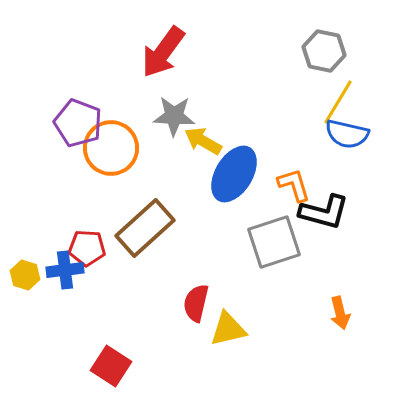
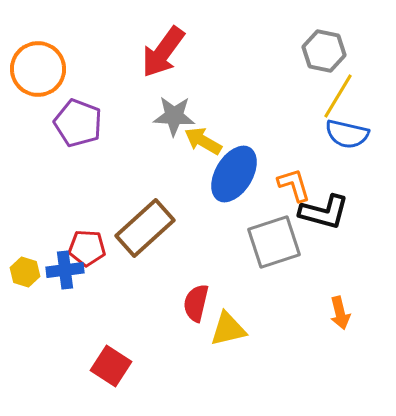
yellow line: moved 6 px up
orange circle: moved 73 px left, 79 px up
yellow hexagon: moved 3 px up
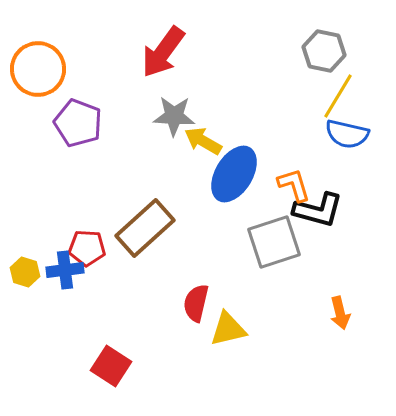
black L-shape: moved 6 px left, 2 px up
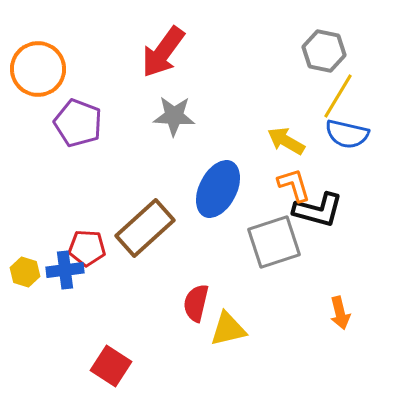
yellow arrow: moved 83 px right
blue ellipse: moved 16 px left, 15 px down; rotated 4 degrees counterclockwise
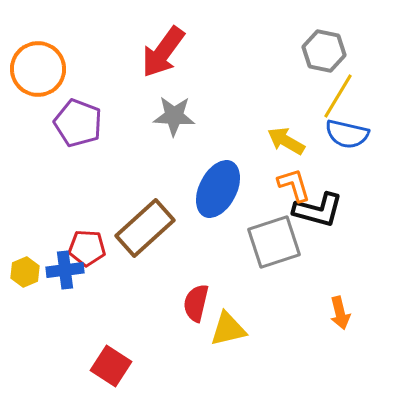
yellow hexagon: rotated 20 degrees clockwise
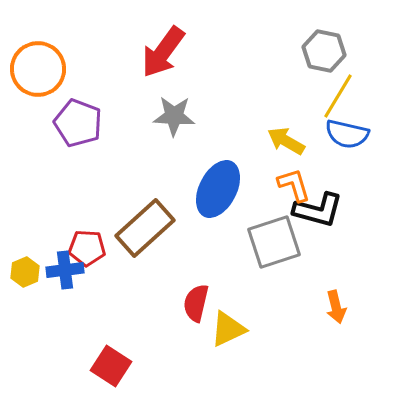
orange arrow: moved 4 px left, 6 px up
yellow triangle: rotated 12 degrees counterclockwise
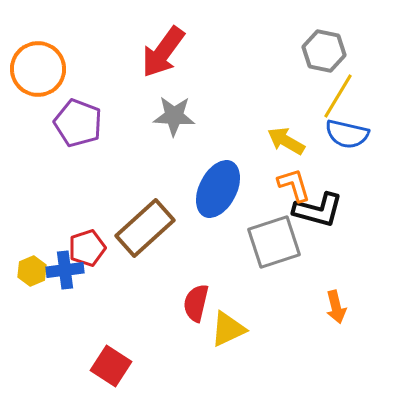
red pentagon: rotated 21 degrees counterclockwise
yellow hexagon: moved 7 px right, 1 px up
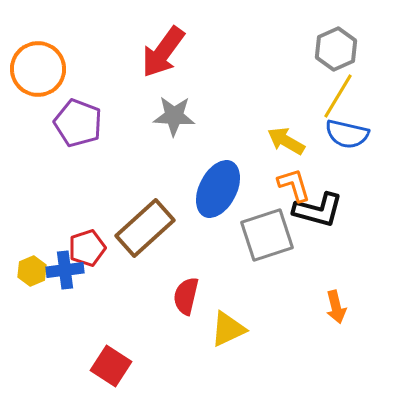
gray hexagon: moved 12 px right, 2 px up; rotated 24 degrees clockwise
gray square: moved 7 px left, 7 px up
red semicircle: moved 10 px left, 7 px up
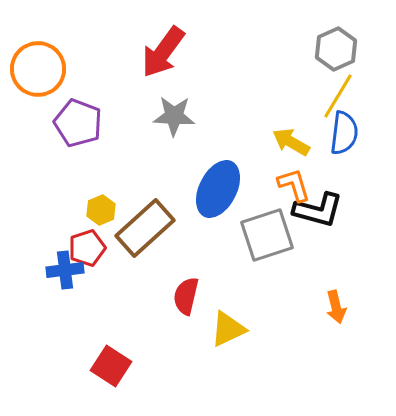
blue semicircle: moved 3 px left, 1 px up; rotated 96 degrees counterclockwise
yellow arrow: moved 5 px right, 1 px down
yellow hexagon: moved 69 px right, 61 px up
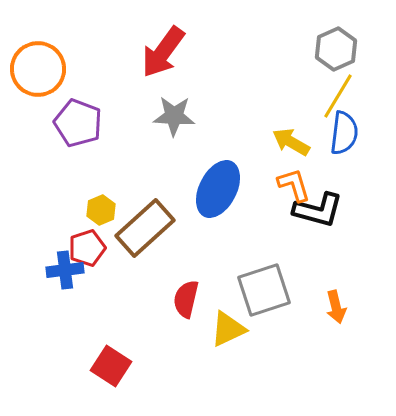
gray square: moved 3 px left, 55 px down
red semicircle: moved 3 px down
